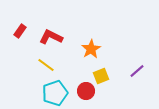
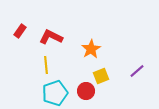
yellow line: rotated 48 degrees clockwise
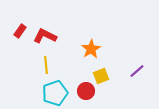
red L-shape: moved 6 px left, 1 px up
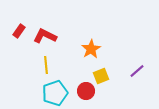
red rectangle: moved 1 px left
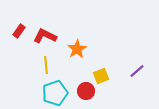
orange star: moved 14 px left
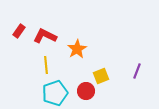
purple line: rotated 28 degrees counterclockwise
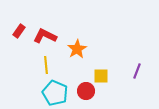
yellow square: rotated 21 degrees clockwise
cyan pentagon: rotated 30 degrees counterclockwise
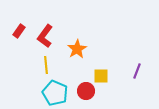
red L-shape: rotated 80 degrees counterclockwise
